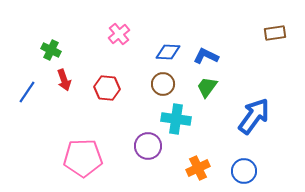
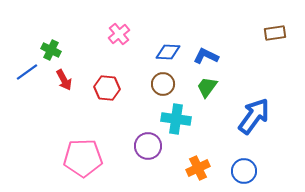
red arrow: rotated 10 degrees counterclockwise
blue line: moved 20 px up; rotated 20 degrees clockwise
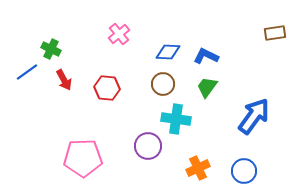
green cross: moved 1 px up
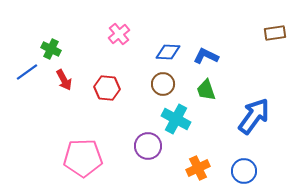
green trapezoid: moved 1 px left, 3 px down; rotated 55 degrees counterclockwise
cyan cross: rotated 20 degrees clockwise
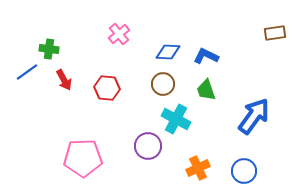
green cross: moved 2 px left; rotated 18 degrees counterclockwise
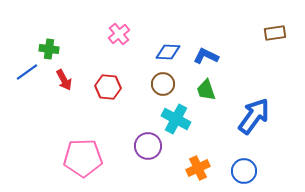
red hexagon: moved 1 px right, 1 px up
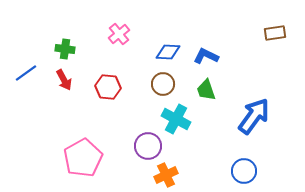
green cross: moved 16 px right
blue line: moved 1 px left, 1 px down
pink pentagon: rotated 27 degrees counterclockwise
orange cross: moved 32 px left, 7 px down
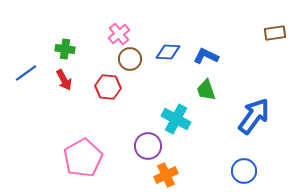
brown circle: moved 33 px left, 25 px up
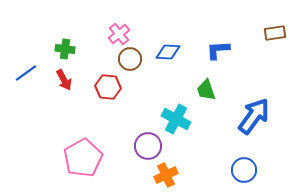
blue L-shape: moved 12 px right, 6 px up; rotated 30 degrees counterclockwise
blue circle: moved 1 px up
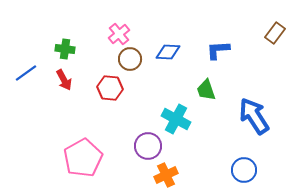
brown rectangle: rotated 45 degrees counterclockwise
red hexagon: moved 2 px right, 1 px down
blue arrow: rotated 69 degrees counterclockwise
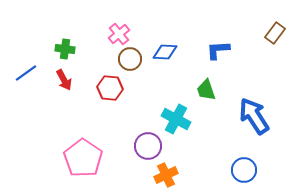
blue diamond: moved 3 px left
pink pentagon: rotated 9 degrees counterclockwise
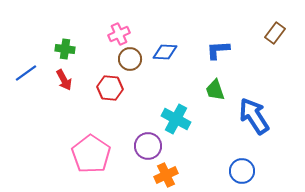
pink cross: rotated 15 degrees clockwise
green trapezoid: moved 9 px right
pink pentagon: moved 8 px right, 4 px up
blue circle: moved 2 px left, 1 px down
